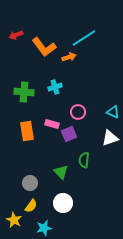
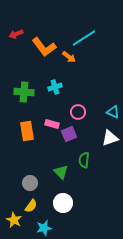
red arrow: moved 1 px up
orange arrow: rotated 56 degrees clockwise
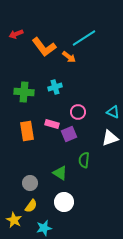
green triangle: moved 1 px left, 1 px down; rotated 14 degrees counterclockwise
white circle: moved 1 px right, 1 px up
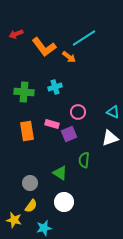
yellow star: rotated 14 degrees counterclockwise
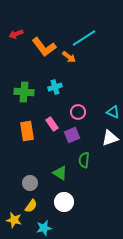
pink rectangle: rotated 40 degrees clockwise
purple square: moved 3 px right, 1 px down
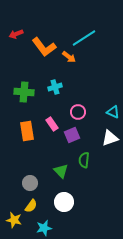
green triangle: moved 1 px right, 2 px up; rotated 14 degrees clockwise
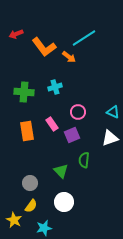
yellow star: rotated 14 degrees clockwise
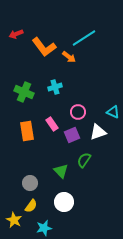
green cross: rotated 18 degrees clockwise
white triangle: moved 12 px left, 6 px up
green semicircle: rotated 28 degrees clockwise
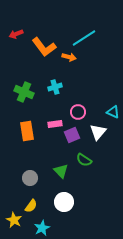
orange arrow: rotated 24 degrees counterclockwise
pink rectangle: moved 3 px right; rotated 64 degrees counterclockwise
white triangle: rotated 30 degrees counterclockwise
green semicircle: rotated 91 degrees counterclockwise
gray circle: moved 5 px up
cyan star: moved 2 px left; rotated 14 degrees counterclockwise
